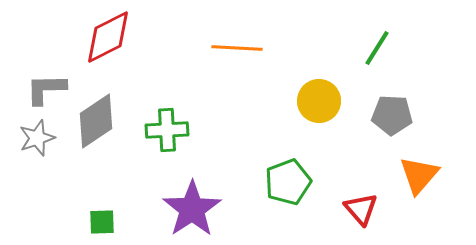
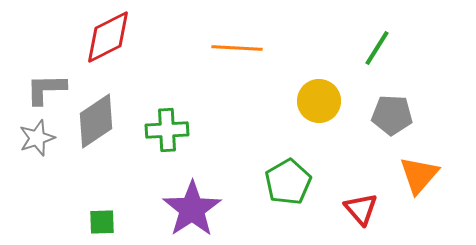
green pentagon: rotated 9 degrees counterclockwise
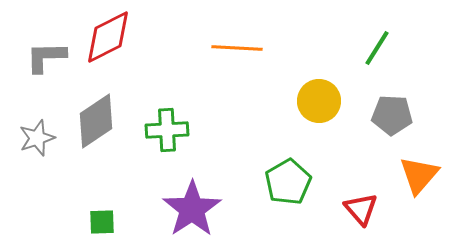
gray L-shape: moved 32 px up
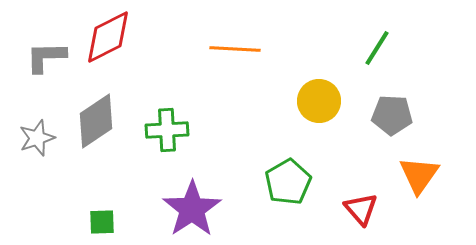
orange line: moved 2 px left, 1 px down
orange triangle: rotated 6 degrees counterclockwise
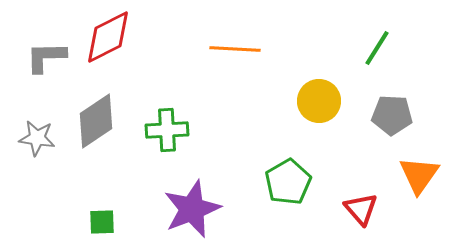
gray star: rotated 27 degrees clockwise
purple star: rotated 12 degrees clockwise
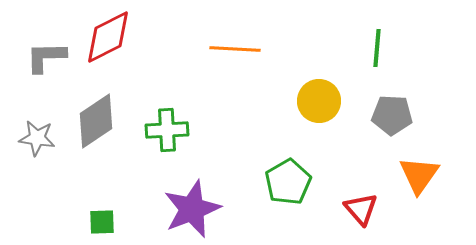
green line: rotated 27 degrees counterclockwise
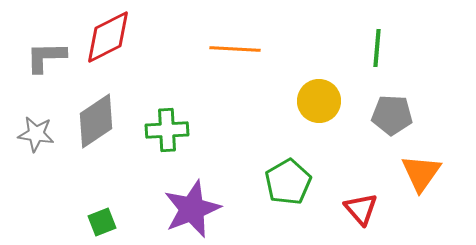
gray star: moved 1 px left, 4 px up
orange triangle: moved 2 px right, 2 px up
green square: rotated 20 degrees counterclockwise
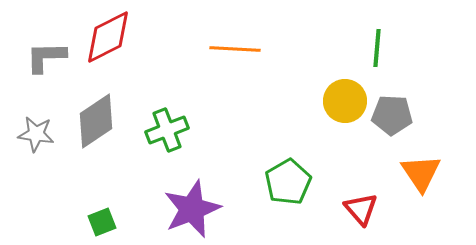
yellow circle: moved 26 px right
green cross: rotated 18 degrees counterclockwise
orange triangle: rotated 9 degrees counterclockwise
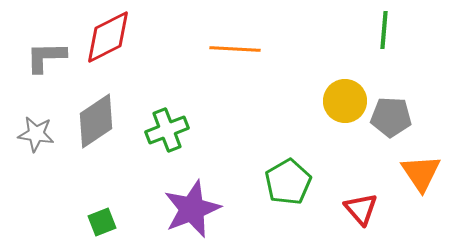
green line: moved 7 px right, 18 px up
gray pentagon: moved 1 px left, 2 px down
